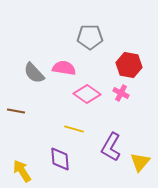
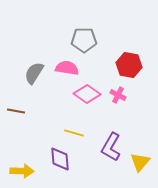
gray pentagon: moved 6 px left, 3 px down
pink semicircle: moved 3 px right
gray semicircle: rotated 75 degrees clockwise
pink cross: moved 3 px left, 2 px down
yellow line: moved 4 px down
yellow arrow: rotated 125 degrees clockwise
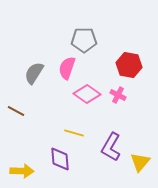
pink semicircle: rotated 80 degrees counterclockwise
brown line: rotated 18 degrees clockwise
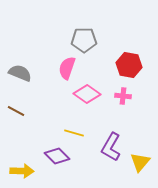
gray semicircle: moved 14 px left; rotated 80 degrees clockwise
pink cross: moved 5 px right, 1 px down; rotated 21 degrees counterclockwise
purple diamond: moved 3 px left, 3 px up; rotated 40 degrees counterclockwise
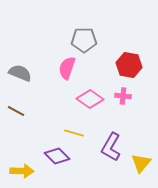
pink diamond: moved 3 px right, 5 px down
yellow triangle: moved 1 px right, 1 px down
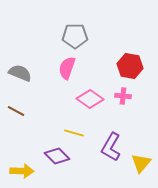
gray pentagon: moved 9 px left, 4 px up
red hexagon: moved 1 px right, 1 px down
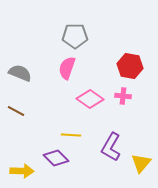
yellow line: moved 3 px left, 2 px down; rotated 12 degrees counterclockwise
purple diamond: moved 1 px left, 2 px down
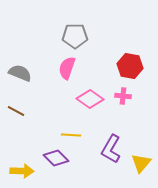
purple L-shape: moved 2 px down
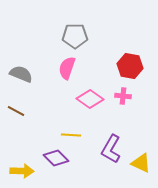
gray semicircle: moved 1 px right, 1 px down
yellow triangle: rotated 45 degrees counterclockwise
